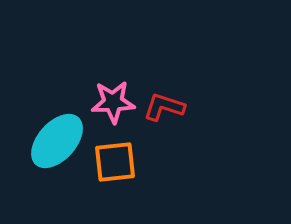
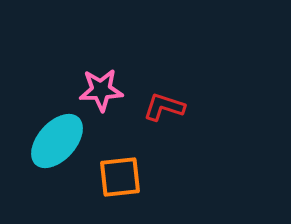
pink star: moved 12 px left, 12 px up
orange square: moved 5 px right, 15 px down
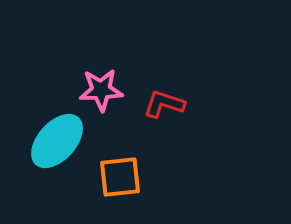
red L-shape: moved 3 px up
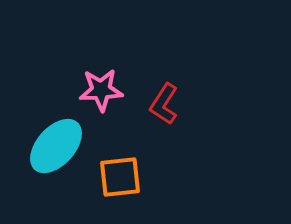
red L-shape: rotated 75 degrees counterclockwise
cyan ellipse: moved 1 px left, 5 px down
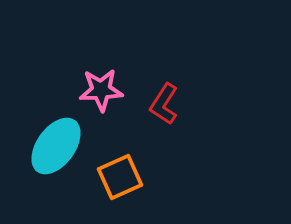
cyan ellipse: rotated 6 degrees counterclockwise
orange square: rotated 18 degrees counterclockwise
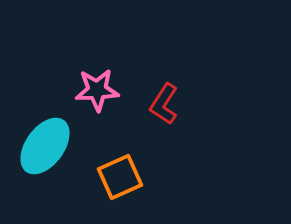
pink star: moved 4 px left
cyan ellipse: moved 11 px left
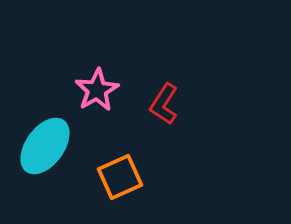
pink star: rotated 27 degrees counterclockwise
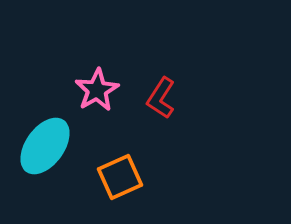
red L-shape: moved 3 px left, 6 px up
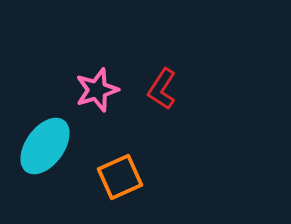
pink star: rotated 12 degrees clockwise
red L-shape: moved 1 px right, 9 px up
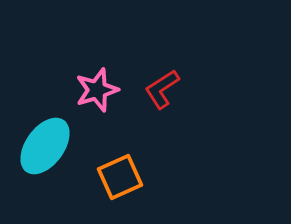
red L-shape: rotated 24 degrees clockwise
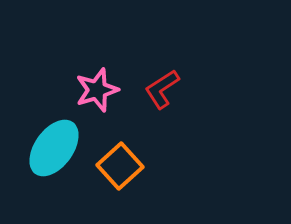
cyan ellipse: moved 9 px right, 2 px down
orange square: moved 11 px up; rotated 18 degrees counterclockwise
